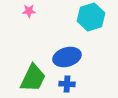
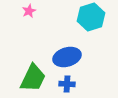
pink star: rotated 24 degrees counterclockwise
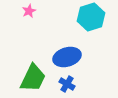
blue cross: rotated 28 degrees clockwise
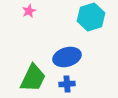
blue cross: rotated 35 degrees counterclockwise
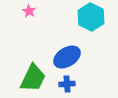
pink star: rotated 16 degrees counterclockwise
cyan hexagon: rotated 16 degrees counterclockwise
blue ellipse: rotated 16 degrees counterclockwise
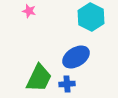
pink star: rotated 16 degrees counterclockwise
blue ellipse: moved 9 px right
green trapezoid: moved 6 px right
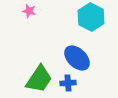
blue ellipse: moved 1 px right, 1 px down; rotated 76 degrees clockwise
green trapezoid: moved 1 px down; rotated 8 degrees clockwise
blue cross: moved 1 px right, 1 px up
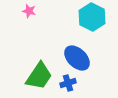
cyan hexagon: moved 1 px right
green trapezoid: moved 3 px up
blue cross: rotated 14 degrees counterclockwise
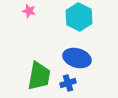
cyan hexagon: moved 13 px left
blue ellipse: rotated 28 degrees counterclockwise
green trapezoid: rotated 24 degrees counterclockwise
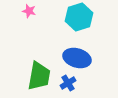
cyan hexagon: rotated 16 degrees clockwise
blue cross: rotated 14 degrees counterclockwise
